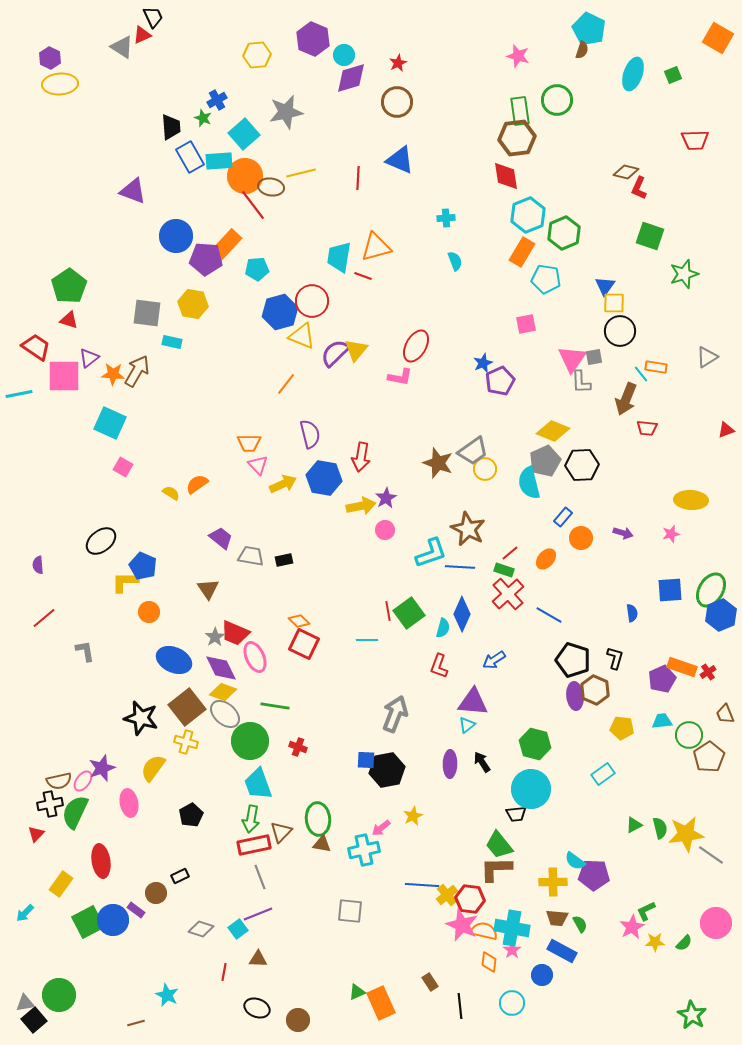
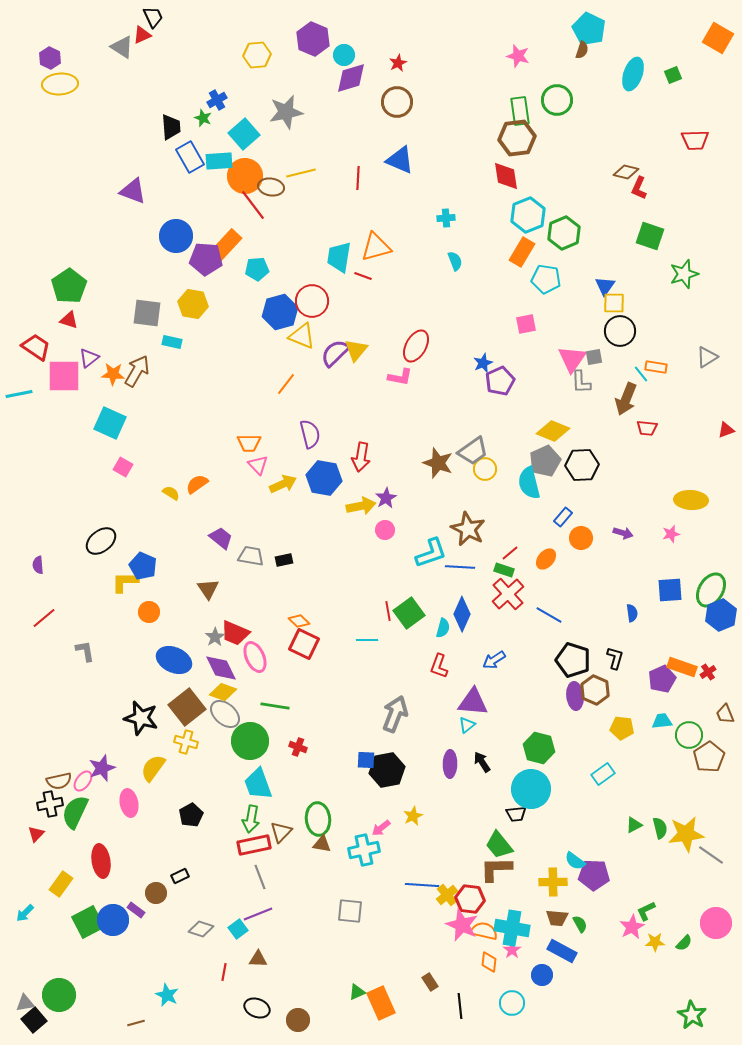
green hexagon at (535, 744): moved 4 px right, 4 px down
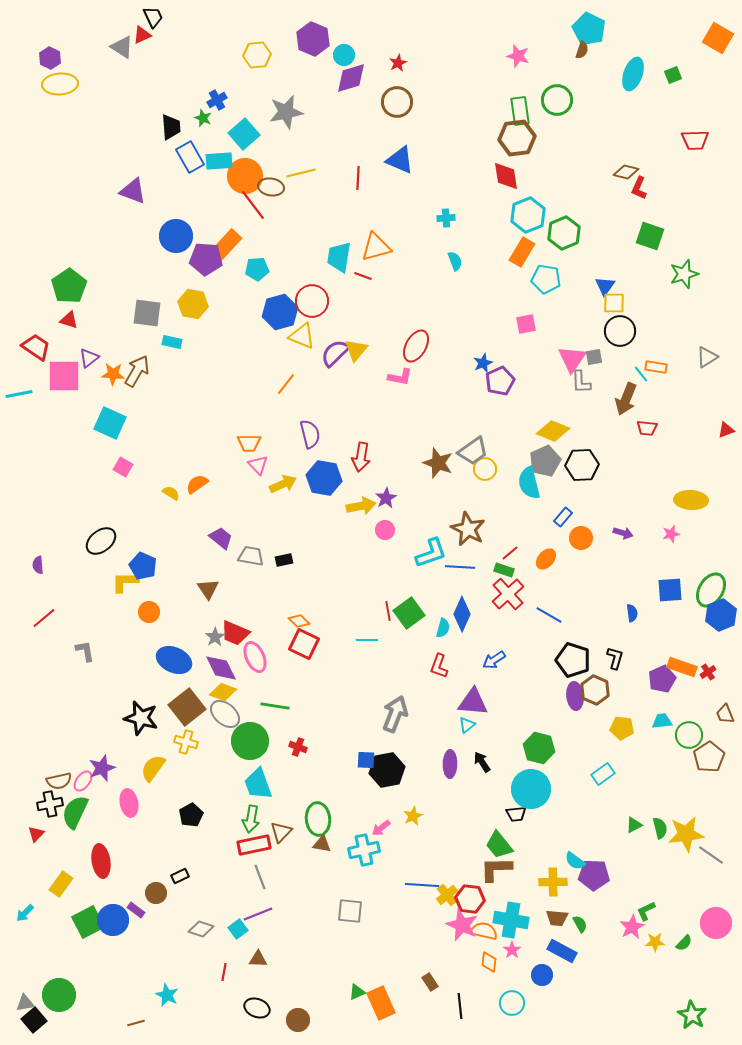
cyan cross at (512, 928): moved 1 px left, 8 px up
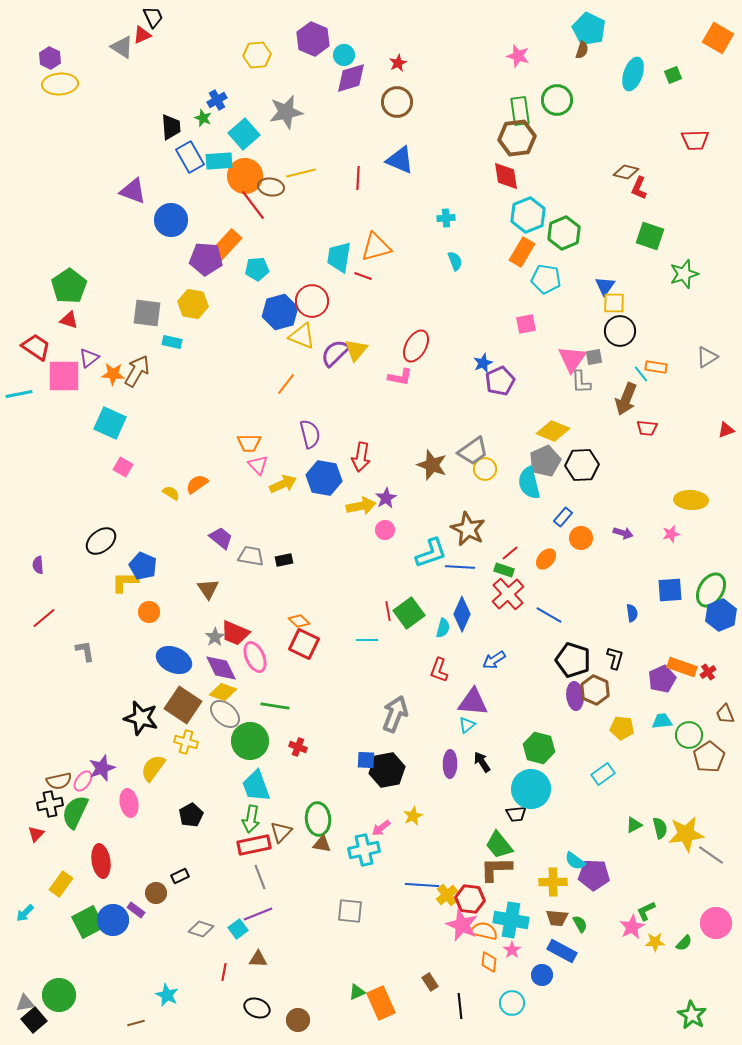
blue circle at (176, 236): moved 5 px left, 16 px up
brown star at (438, 463): moved 6 px left, 2 px down
red L-shape at (439, 666): moved 4 px down
brown square at (187, 707): moved 4 px left, 2 px up; rotated 18 degrees counterclockwise
cyan trapezoid at (258, 784): moved 2 px left, 2 px down
